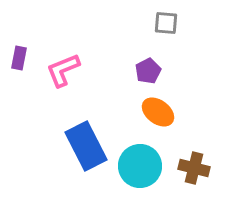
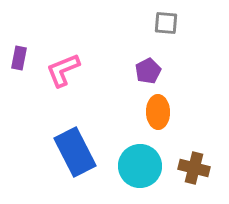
orange ellipse: rotated 52 degrees clockwise
blue rectangle: moved 11 px left, 6 px down
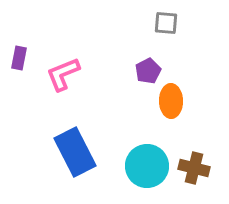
pink L-shape: moved 4 px down
orange ellipse: moved 13 px right, 11 px up
cyan circle: moved 7 px right
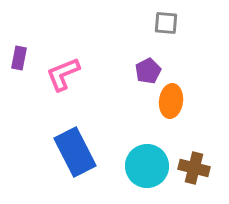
orange ellipse: rotated 8 degrees clockwise
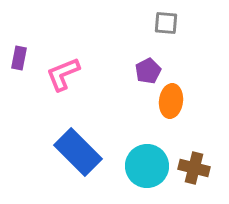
blue rectangle: moved 3 px right; rotated 18 degrees counterclockwise
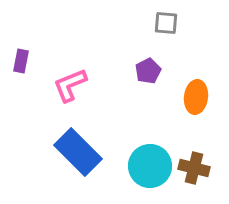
purple rectangle: moved 2 px right, 3 px down
pink L-shape: moved 7 px right, 11 px down
orange ellipse: moved 25 px right, 4 px up
cyan circle: moved 3 px right
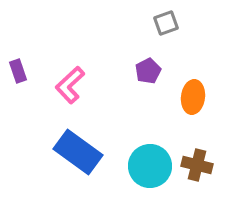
gray square: rotated 25 degrees counterclockwise
purple rectangle: moved 3 px left, 10 px down; rotated 30 degrees counterclockwise
pink L-shape: rotated 21 degrees counterclockwise
orange ellipse: moved 3 px left
blue rectangle: rotated 9 degrees counterclockwise
brown cross: moved 3 px right, 3 px up
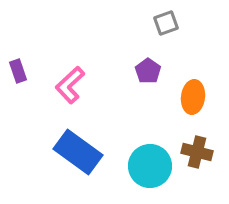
purple pentagon: rotated 10 degrees counterclockwise
brown cross: moved 13 px up
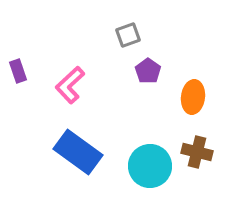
gray square: moved 38 px left, 12 px down
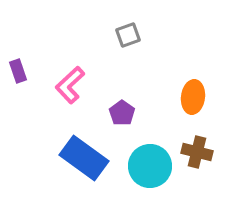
purple pentagon: moved 26 px left, 42 px down
blue rectangle: moved 6 px right, 6 px down
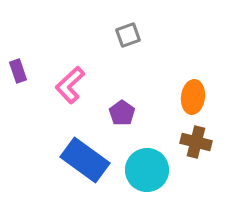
brown cross: moved 1 px left, 10 px up
blue rectangle: moved 1 px right, 2 px down
cyan circle: moved 3 px left, 4 px down
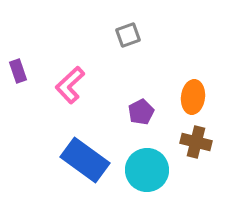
purple pentagon: moved 19 px right, 1 px up; rotated 10 degrees clockwise
